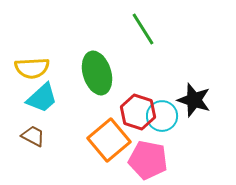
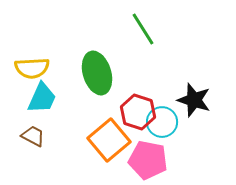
cyan trapezoid: rotated 24 degrees counterclockwise
cyan circle: moved 6 px down
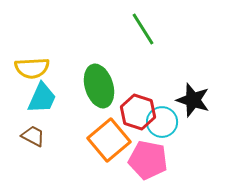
green ellipse: moved 2 px right, 13 px down
black star: moved 1 px left
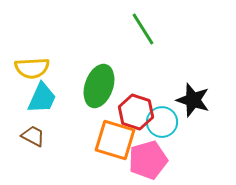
green ellipse: rotated 36 degrees clockwise
red hexagon: moved 2 px left
orange square: moved 6 px right; rotated 33 degrees counterclockwise
pink pentagon: rotated 27 degrees counterclockwise
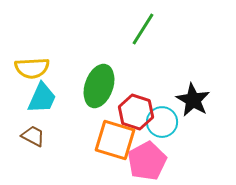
green line: rotated 64 degrees clockwise
black star: rotated 12 degrees clockwise
pink pentagon: moved 1 px left, 1 px down; rotated 12 degrees counterclockwise
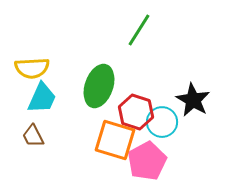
green line: moved 4 px left, 1 px down
brown trapezoid: rotated 145 degrees counterclockwise
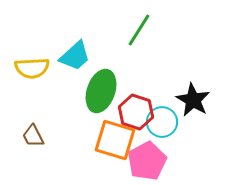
green ellipse: moved 2 px right, 5 px down
cyan trapezoid: moved 33 px right, 42 px up; rotated 24 degrees clockwise
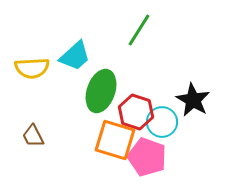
pink pentagon: moved 4 px up; rotated 24 degrees counterclockwise
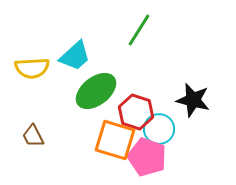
green ellipse: moved 5 px left; rotated 33 degrees clockwise
black star: rotated 16 degrees counterclockwise
cyan circle: moved 3 px left, 7 px down
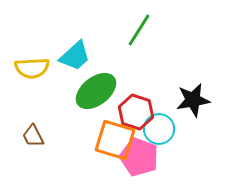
black star: rotated 24 degrees counterclockwise
pink pentagon: moved 8 px left
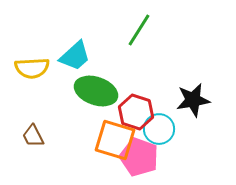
green ellipse: rotated 57 degrees clockwise
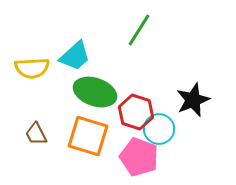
green ellipse: moved 1 px left, 1 px down
black star: rotated 12 degrees counterclockwise
brown trapezoid: moved 3 px right, 2 px up
orange square: moved 27 px left, 4 px up
